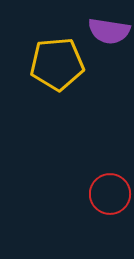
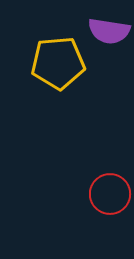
yellow pentagon: moved 1 px right, 1 px up
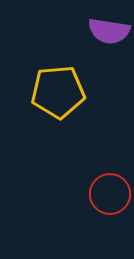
yellow pentagon: moved 29 px down
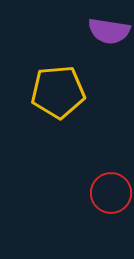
red circle: moved 1 px right, 1 px up
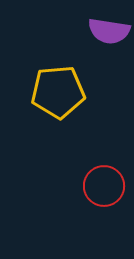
red circle: moved 7 px left, 7 px up
